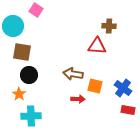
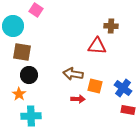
brown cross: moved 2 px right
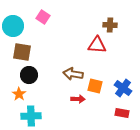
pink square: moved 7 px right, 7 px down
brown cross: moved 1 px left, 1 px up
red triangle: moved 1 px up
red rectangle: moved 6 px left, 3 px down
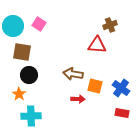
pink square: moved 4 px left, 7 px down
brown cross: rotated 24 degrees counterclockwise
blue cross: moved 2 px left
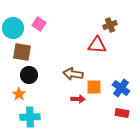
cyan circle: moved 2 px down
orange square: moved 1 px left, 1 px down; rotated 14 degrees counterclockwise
cyan cross: moved 1 px left, 1 px down
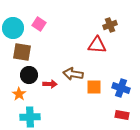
blue cross: rotated 18 degrees counterclockwise
red arrow: moved 28 px left, 15 px up
red rectangle: moved 2 px down
